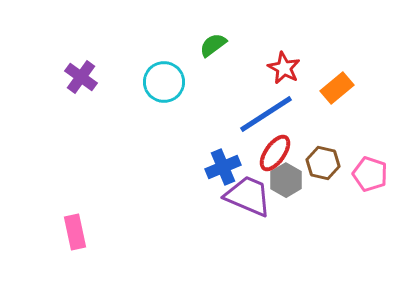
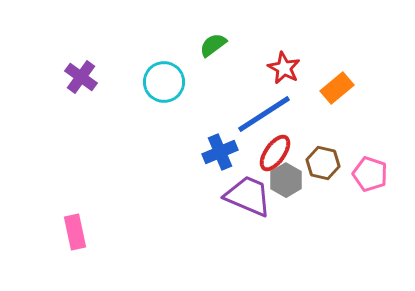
blue line: moved 2 px left
blue cross: moved 3 px left, 15 px up
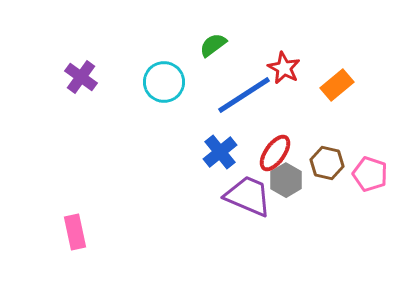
orange rectangle: moved 3 px up
blue line: moved 20 px left, 19 px up
blue cross: rotated 16 degrees counterclockwise
brown hexagon: moved 4 px right
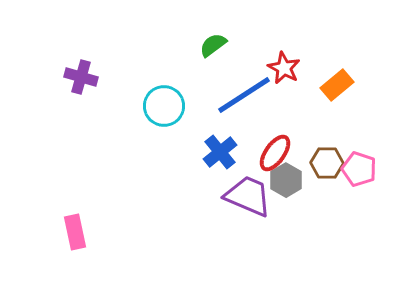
purple cross: rotated 20 degrees counterclockwise
cyan circle: moved 24 px down
brown hexagon: rotated 12 degrees counterclockwise
pink pentagon: moved 11 px left, 5 px up
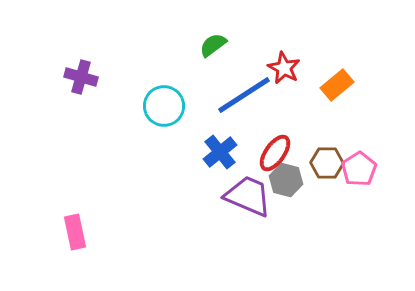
pink pentagon: rotated 20 degrees clockwise
gray hexagon: rotated 16 degrees counterclockwise
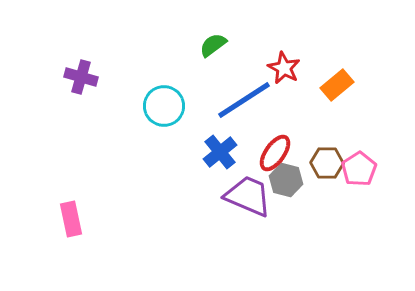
blue line: moved 5 px down
pink rectangle: moved 4 px left, 13 px up
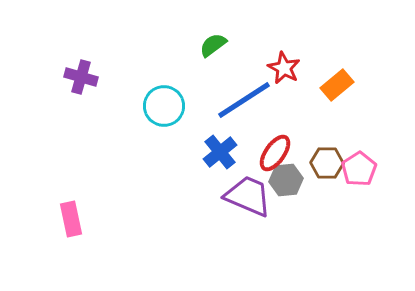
gray hexagon: rotated 20 degrees counterclockwise
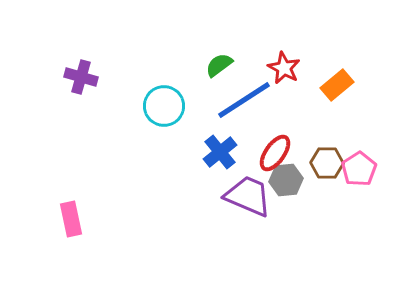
green semicircle: moved 6 px right, 20 px down
